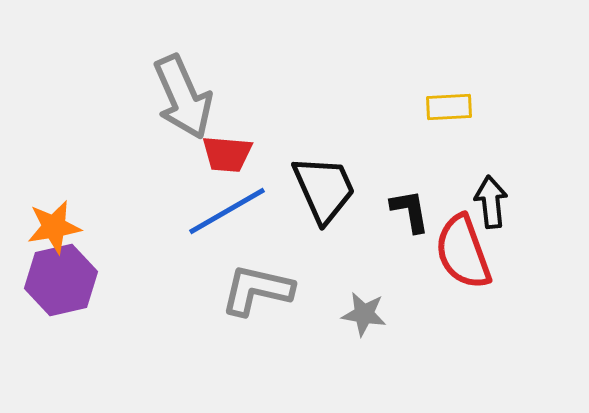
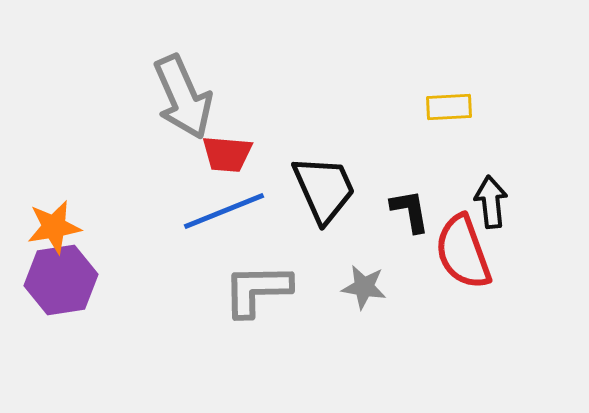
blue line: moved 3 px left; rotated 8 degrees clockwise
purple hexagon: rotated 4 degrees clockwise
gray L-shape: rotated 14 degrees counterclockwise
gray star: moved 27 px up
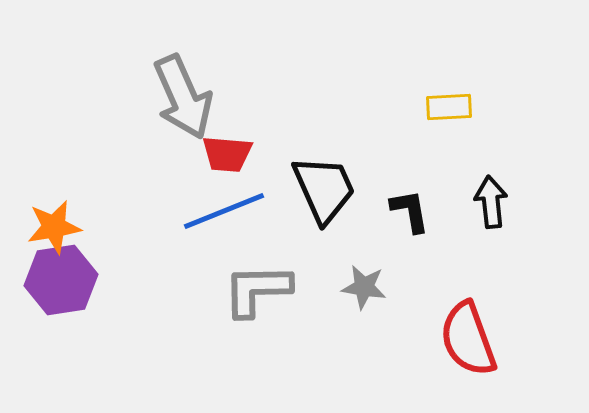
red semicircle: moved 5 px right, 87 px down
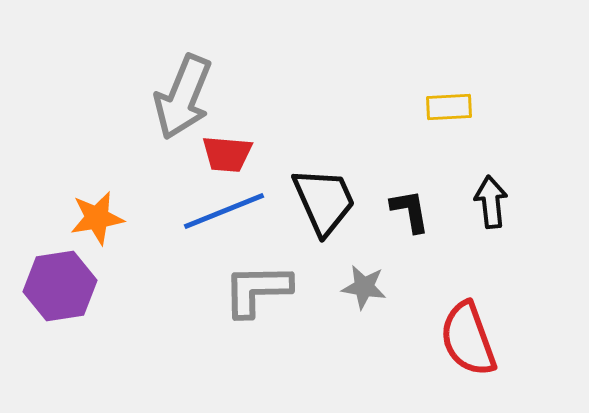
gray arrow: rotated 46 degrees clockwise
black trapezoid: moved 12 px down
orange star: moved 43 px right, 9 px up
purple hexagon: moved 1 px left, 6 px down
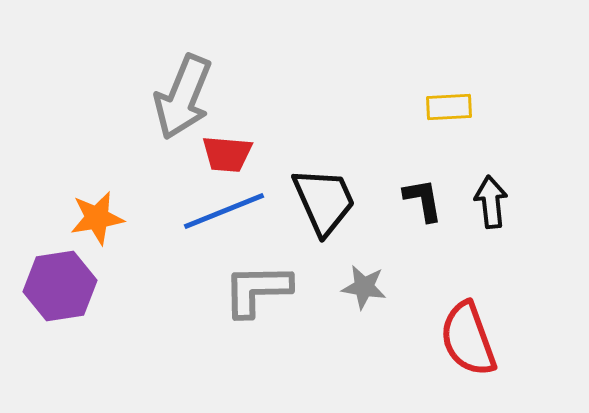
black L-shape: moved 13 px right, 11 px up
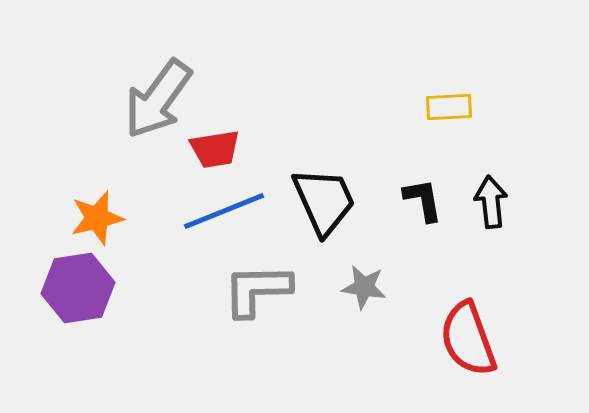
gray arrow: moved 25 px left, 2 px down; rotated 14 degrees clockwise
red trapezoid: moved 12 px left, 5 px up; rotated 14 degrees counterclockwise
orange star: rotated 4 degrees counterclockwise
purple hexagon: moved 18 px right, 2 px down
